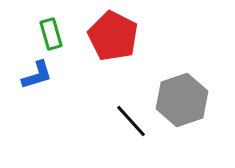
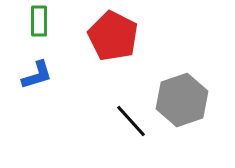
green rectangle: moved 12 px left, 13 px up; rotated 16 degrees clockwise
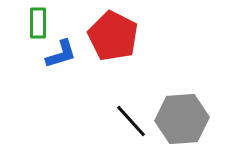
green rectangle: moved 1 px left, 2 px down
blue L-shape: moved 24 px right, 21 px up
gray hexagon: moved 19 px down; rotated 15 degrees clockwise
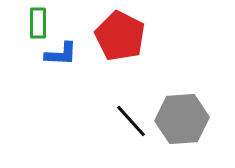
red pentagon: moved 7 px right
blue L-shape: rotated 20 degrees clockwise
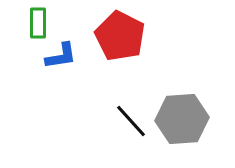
blue L-shape: moved 2 px down; rotated 12 degrees counterclockwise
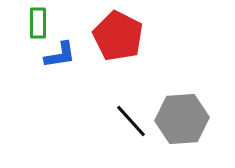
red pentagon: moved 2 px left
blue L-shape: moved 1 px left, 1 px up
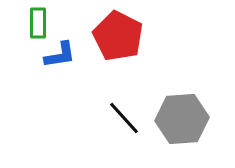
black line: moved 7 px left, 3 px up
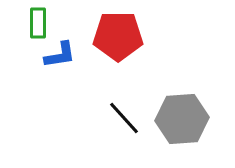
red pentagon: rotated 27 degrees counterclockwise
